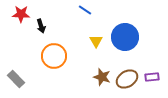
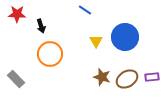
red star: moved 4 px left
orange circle: moved 4 px left, 2 px up
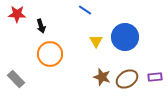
purple rectangle: moved 3 px right
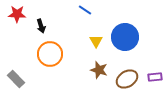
brown star: moved 3 px left, 7 px up
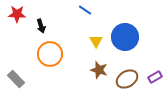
purple rectangle: rotated 24 degrees counterclockwise
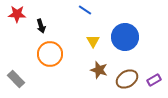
yellow triangle: moved 3 px left
purple rectangle: moved 1 px left, 3 px down
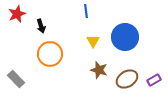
blue line: moved 1 px right, 1 px down; rotated 48 degrees clockwise
red star: rotated 24 degrees counterclockwise
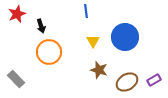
orange circle: moved 1 px left, 2 px up
brown ellipse: moved 3 px down
